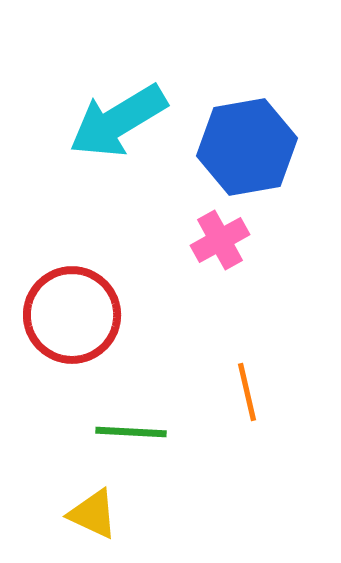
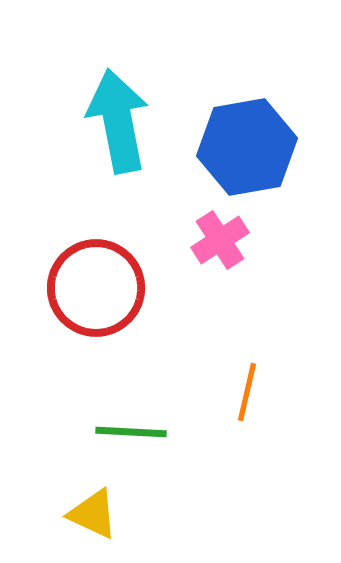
cyan arrow: rotated 110 degrees clockwise
pink cross: rotated 4 degrees counterclockwise
red circle: moved 24 px right, 27 px up
orange line: rotated 26 degrees clockwise
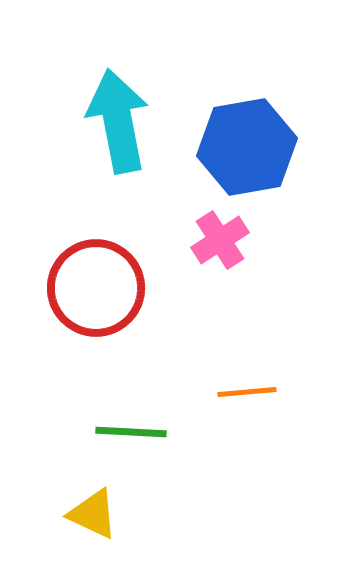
orange line: rotated 72 degrees clockwise
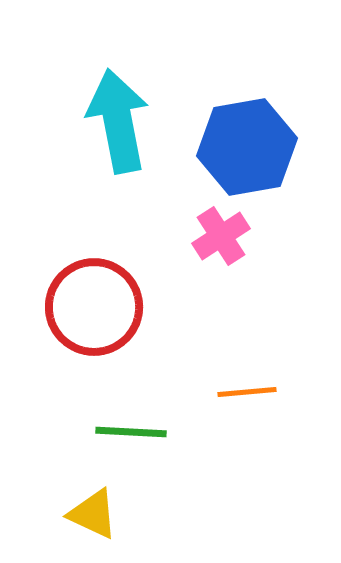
pink cross: moved 1 px right, 4 px up
red circle: moved 2 px left, 19 px down
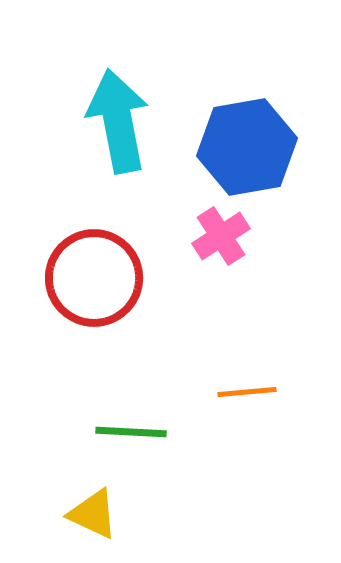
red circle: moved 29 px up
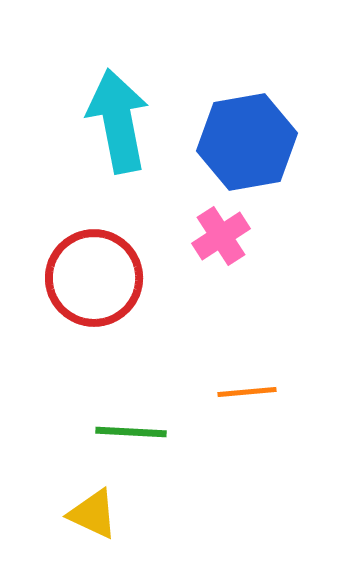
blue hexagon: moved 5 px up
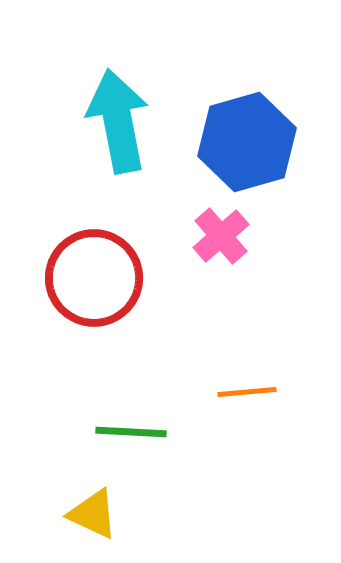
blue hexagon: rotated 6 degrees counterclockwise
pink cross: rotated 8 degrees counterclockwise
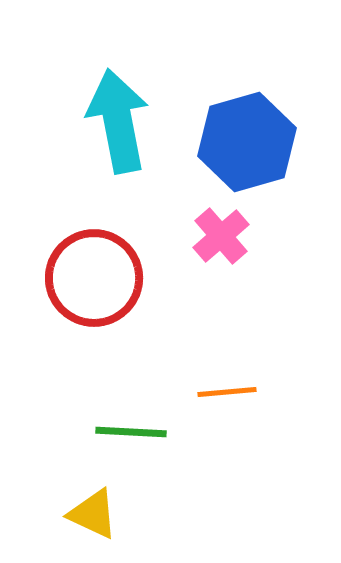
orange line: moved 20 px left
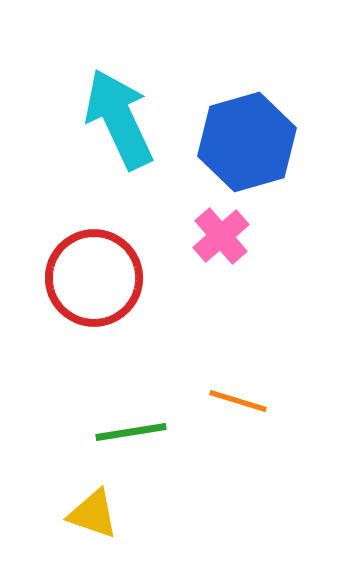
cyan arrow: moved 1 px right, 2 px up; rotated 14 degrees counterclockwise
orange line: moved 11 px right, 9 px down; rotated 22 degrees clockwise
green line: rotated 12 degrees counterclockwise
yellow triangle: rotated 6 degrees counterclockwise
